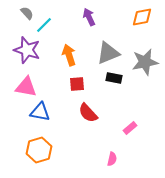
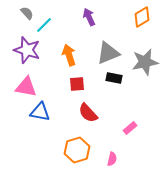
orange diamond: rotated 20 degrees counterclockwise
orange hexagon: moved 38 px right
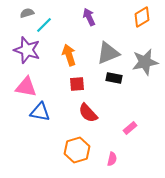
gray semicircle: rotated 64 degrees counterclockwise
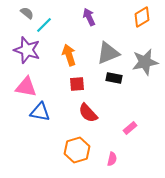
gray semicircle: rotated 56 degrees clockwise
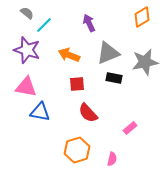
purple arrow: moved 6 px down
orange arrow: rotated 50 degrees counterclockwise
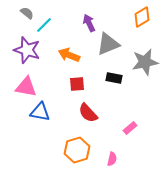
gray triangle: moved 9 px up
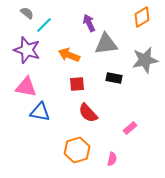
gray triangle: moved 2 px left; rotated 15 degrees clockwise
gray star: moved 2 px up
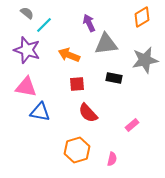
pink rectangle: moved 2 px right, 3 px up
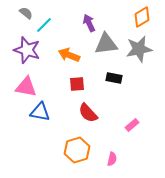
gray semicircle: moved 1 px left
gray star: moved 6 px left, 11 px up
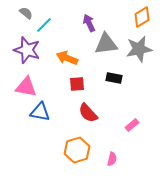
orange arrow: moved 2 px left, 3 px down
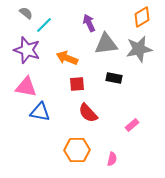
orange hexagon: rotated 15 degrees clockwise
